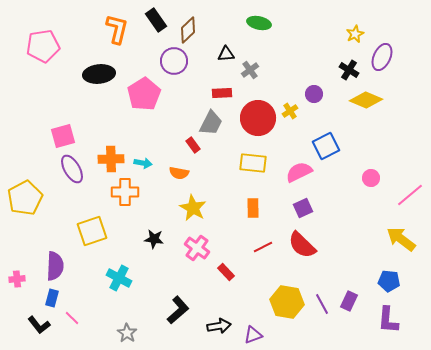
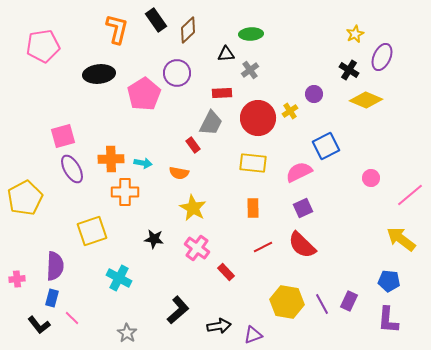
green ellipse at (259, 23): moved 8 px left, 11 px down; rotated 15 degrees counterclockwise
purple circle at (174, 61): moved 3 px right, 12 px down
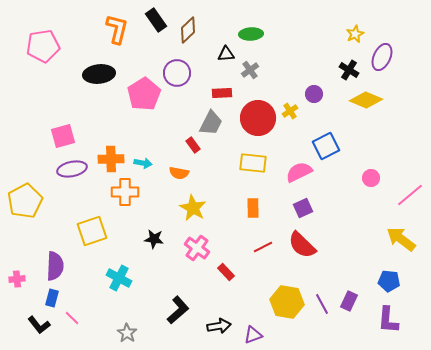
purple ellipse at (72, 169): rotated 72 degrees counterclockwise
yellow pentagon at (25, 198): moved 3 px down
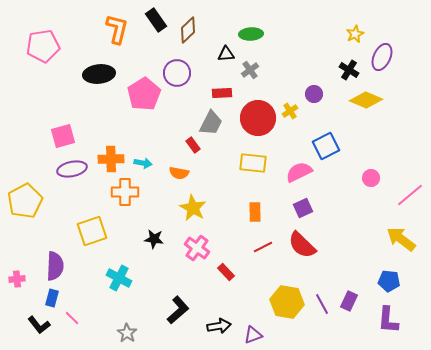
orange rectangle at (253, 208): moved 2 px right, 4 px down
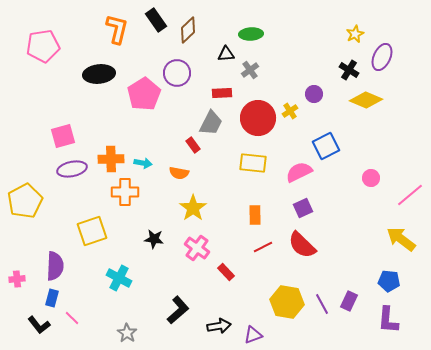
yellow star at (193, 208): rotated 8 degrees clockwise
orange rectangle at (255, 212): moved 3 px down
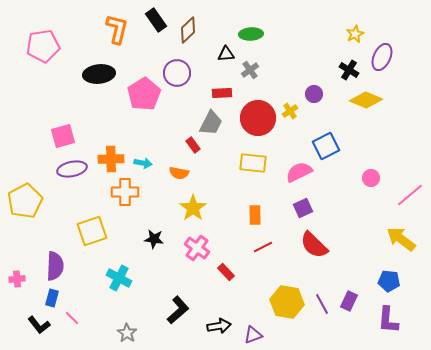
red semicircle at (302, 245): moved 12 px right
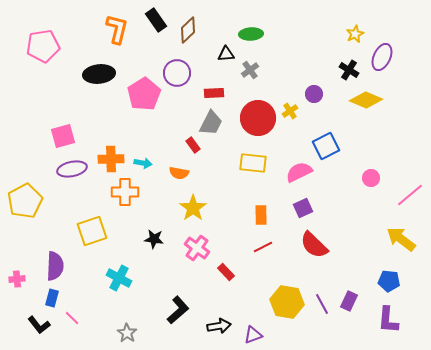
red rectangle at (222, 93): moved 8 px left
orange rectangle at (255, 215): moved 6 px right
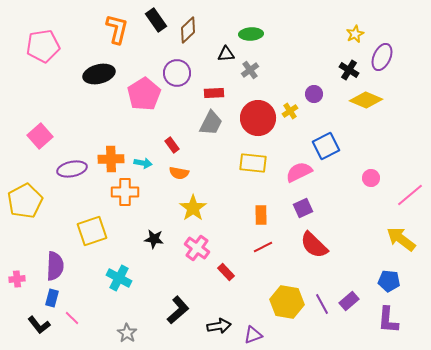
black ellipse at (99, 74): rotated 8 degrees counterclockwise
pink square at (63, 136): moved 23 px left; rotated 25 degrees counterclockwise
red rectangle at (193, 145): moved 21 px left
purple rectangle at (349, 301): rotated 24 degrees clockwise
